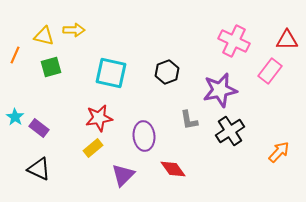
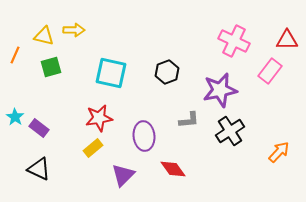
gray L-shape: rotated 85 degrees counterclockwise
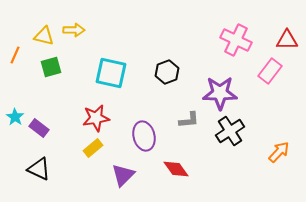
pink cross: moved 2 px right, 1 px up
purple star: moved 3 px down; rotated 12 degrees clockwise
red star: moved 3 px left
purple ellipse: rotated 8 degrees counterclockwise
red diamond: moved 3 px right
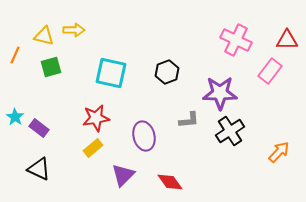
red diamond: moved 6 px left, 13 px down
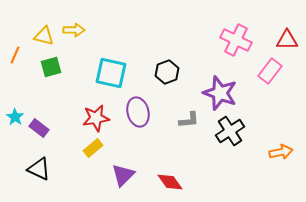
purple star: rotated 20 degrees clockwise
purple ellipse: moved 6 px left, 24 px up
orange arrow: moved 2 px right; rotated 35 degrees clockwise
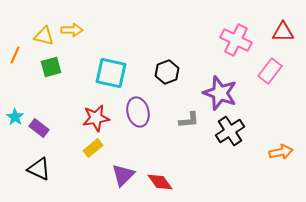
yellow arrow: moved 2 px left
red triangle: moved 4 px left, 8 px up
red diamond: moved 10 px left
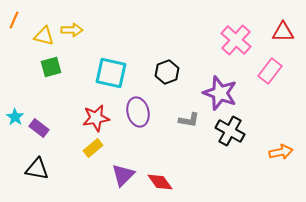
pink cross: rotated 16 degrees clockwise
orange line: moved 1 px left, 35 px up
gray L-shape: rotated 15 degrees clockwise
black cross: rotated 28 degrees counterclockwise
black triangle: moved 2 px left; rotated 15 degrees counterclockwise
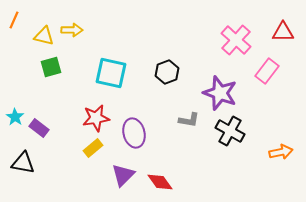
pink rectangle: moved 3 px left
purple ellipse: moved 4 px left, 21 px down
black triangle: moved 14 px left, 6 px up
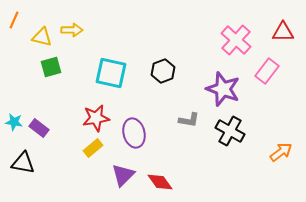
yellow triangle: moved 2 px left, 1 px down
black hexagon: moved 4 px left, 1 px up
purple star: moved 3 px right, 4 px up
cyan star: moved 1 px left, 5 px down; rotated 24 degrees counterclockwise
orange arrow: rotated 25 degrees counterclockwise
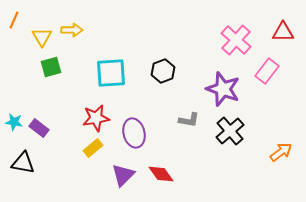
yellow triangle: rotated 45 degrees clockwise
cyan square: rotated 16 degrees counterclockwise
black cross: rotated 20 degrees clockwise
red diamond: moved 1 px right, 8 px up
